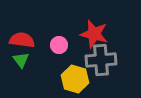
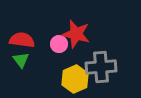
red star: moved 18 px left
pink circle: moved 1 px up
gray cross: moved 7 px down
yellow hexagon: rotated 20 degrees clockwise
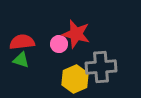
red semicircle: moved 2 px down; rotated 15 degrees counterclockwise
green triangle: rotated 36 degrees counterclockwise
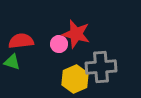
red semicircle: moved 1 px left, 1 px up
green triangle: moved 9 px left, 2 px down
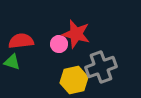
gray cross: rotated 16 degrees counterclockwise
yellow hexagon: moved 1 px left, 1 px down; rotated 12 degrees clockwise
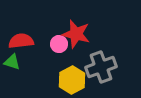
yellow hexagon: moved 2 px left; rotated 16 degrees counterclockwise
